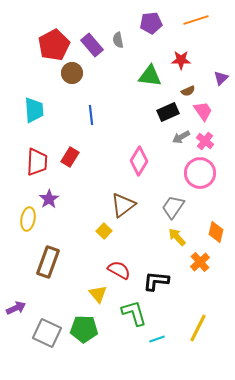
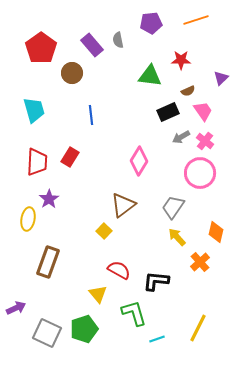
red pentagon: moved 13 px left, 3 px down; rotated 8 degrees counterclockwise
cyan trapezoid: rotated 12 degrees counterclockwise
green pentagon: rotated 20 degrees counterclockwise
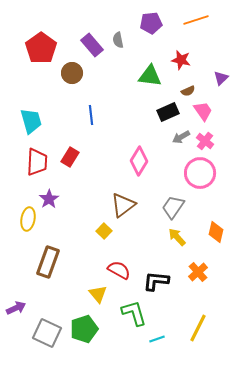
red star: rotated 12 degrees clockwise
cyan trapezoid: moved 3 px left, 11 px down
orange cross: moved 2 px left, 10 px down
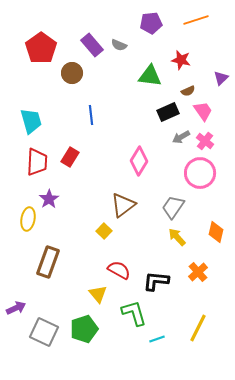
gray semicircle: moved 1 px right, 5 px down; rotated 56 degrees counterclockwise
gray square: moved 3 px left, 1 px up
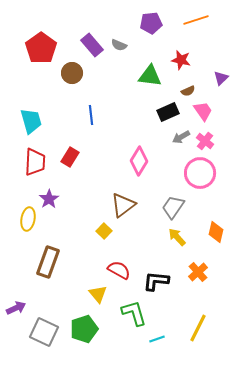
red trapezoid: moved 2 px left
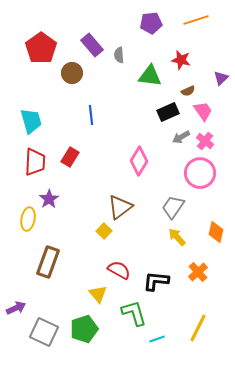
gray semicircle: moved 10 px down; rotated 63 degrees clockwise
brown triangle: moved 3 px left, 2 px down
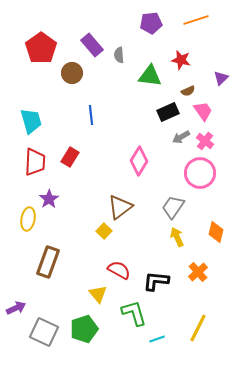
yellow arrow: rotated 18 degrees clockwise
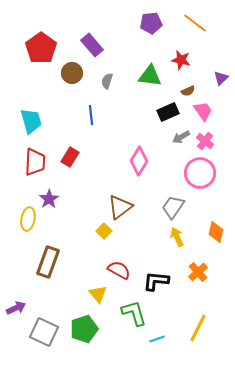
orange line: moved 1 px left, 3 px down; rotated 55 degrees clockwise
gray semicircle: moved 12 px left, 26 px down; rotated 21 degrees clockwise
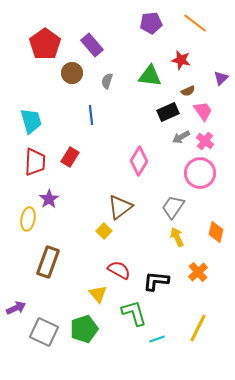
red pentagon: moved 4 px right, 4 px up
